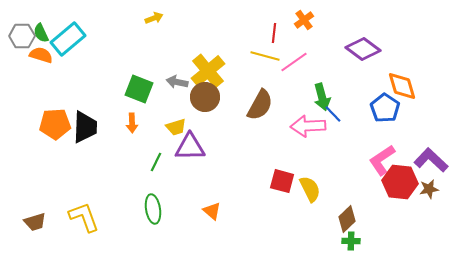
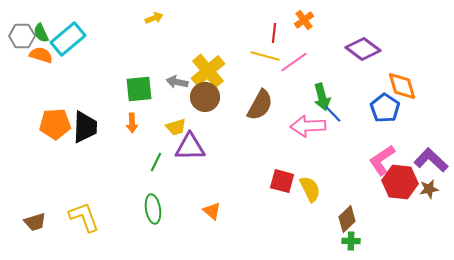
green square: rotated 28 degrees counterclockwise
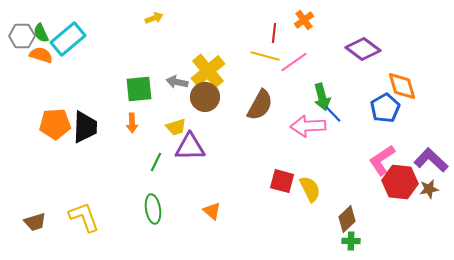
blue pentagon: rotated 8 degrees clockwise
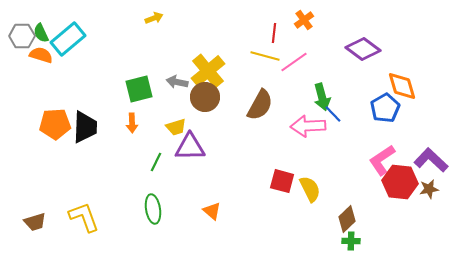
green square: rotated 8 degrees counterclockwise
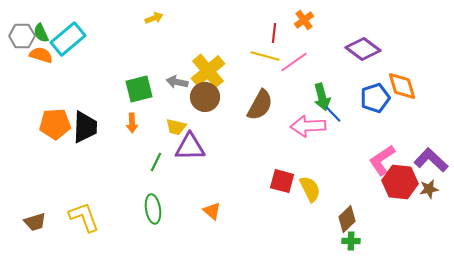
blue pentagon: moved 10 px left, 10 px up; rotated 12 degrees clockwise
yellow trapezoid: rotated 30 degrees clockwise
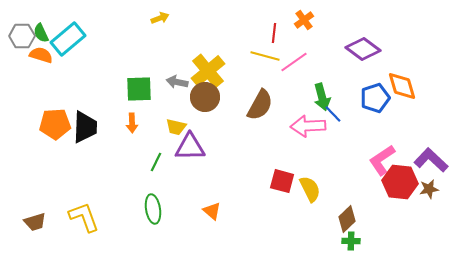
yellow arrow: moved 6 px right
green square: rotated 12 degrees clockwise
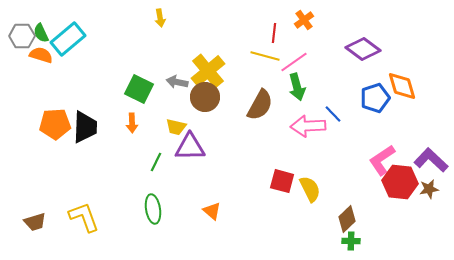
yellow arrow: rotated 102 degrees clockwise
green square: rotated 28 degrees clockwise
green arrow: moved 25 px left, 10 px up
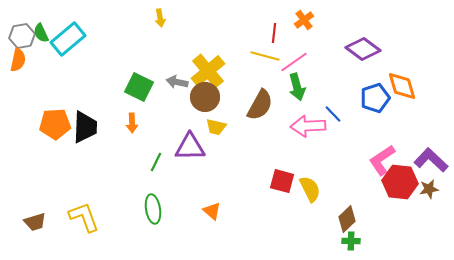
gray hexagon: rotated 10 degrees counterclockwise
orange semicircle: moved 23 px left, 5 px down; rotated 85 degrees clockwise
green square: moved 2 px up
yellow trapezoid: moved 40 px right
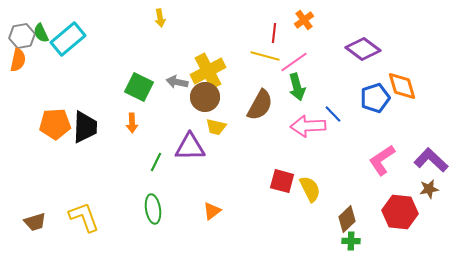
yellow cross: rotated 12 degrees clockwise
red hexagon: moved 30 px down
orange triangle: rotated 42 degrees clockwise
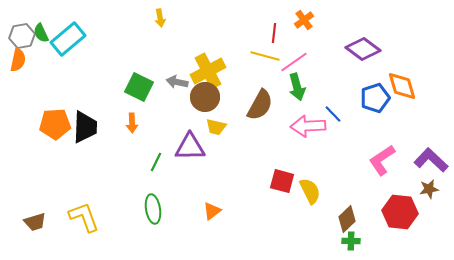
yellow semicircle: moved 2 px down
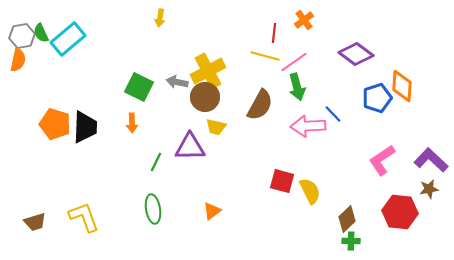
yellow arrow: rotated 18 degrees clockwise
purple diamond: moved 7 px left, 5 px down
orange diamond: rotated 20 degrees clockwise
blue pentagon: moved 2 px right
orange pentagon: rotated 20 degrees clockwise
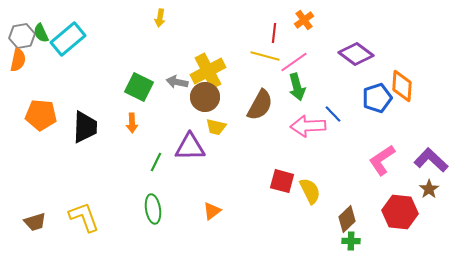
orange pentagon: moved 14 px left, 9 px up; rotated 12 degrees counterclockwise
brown star: rotated 24 degrees counterclockwise
